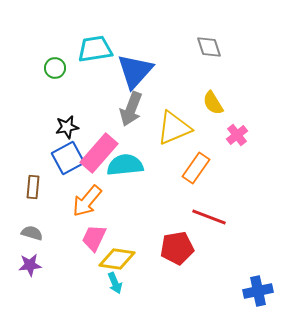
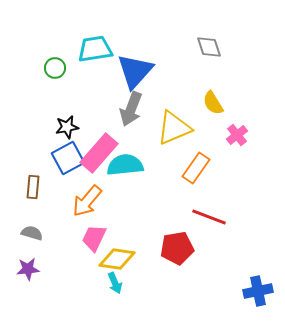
purple star: moved 2 px left, 4 px down
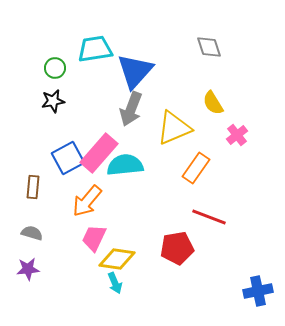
black star: moved 14 px left, 26 px up
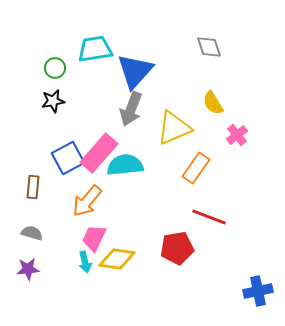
cyan arrow: moved 30 px left, 21 px up; rotated 10 degrees clockwise
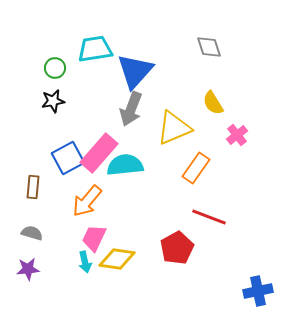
red pentagon: rotated 20 degrees counterclockwise
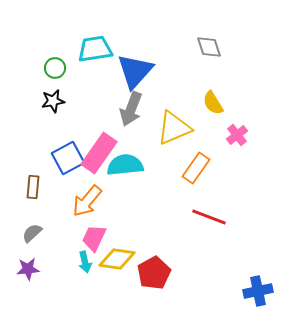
pink rectangle: rotated 6 degrees counterclockwise
gray semicircle: rotated 60 degrees counterclockwise
red pentagon: moved 23 px left, 25 px down
